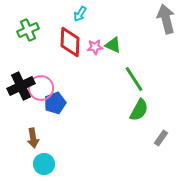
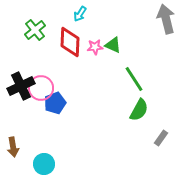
green cross: moved 7 px right; rotated 15 degrees counterclockwise
brown arrow: moved 20 px left, 9 px down
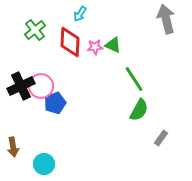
pink circle: moved 2 px up
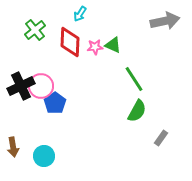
gray arrow: moved 1 px left, 2 px down; rotated 92 degrees clockwise
blue pentagon: rotated 15 degrees counterclockwise
green semicircle: moved 2 px left, 1 px down
cyan circle: moved 8 px up
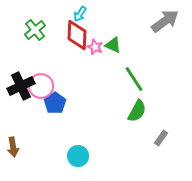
gray arrow: rotated 24 degrees counterclockwise
red diamond: moved 7 px right, 7 px up
pink star: rotated 28 degrees clockwise
cyan circle: moved 34 px right
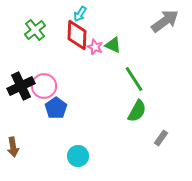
pink circle: moved 3 px right
blue pentagon: moved 1 px right, 5 px down
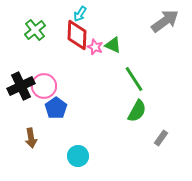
brown arrow: moved 18 px right, 9 px up
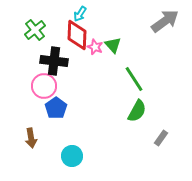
green triangle: rotated 24 degrees clockwise
black cross: moved 33 px right, 25 px up; rotated 32 degrees clockwise
cyan circle: moved 6 px left
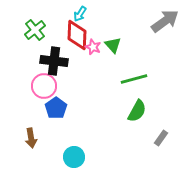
pink star: moved 2 px left
green line: rotated 72 degrees counterclockwise
cyan circle: moved 2 px right, 1 px down
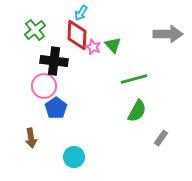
cyan arrow: moved 1 px right, 1 px up
gray arrow: moved 3 px right, 13 px down; rotated 36 degrees clockwise
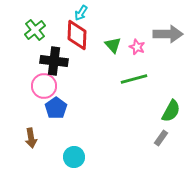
pink star: moved 44 px right
green semicircle: moved 34 px right
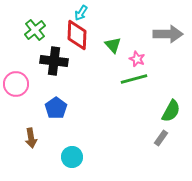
pink star: moved 12 px down
pink circle: moved 28 px left, 2 px up
cyan circle: moved 2 px left
